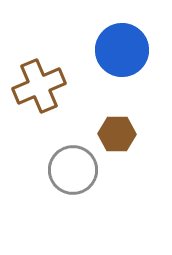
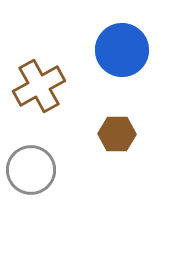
brown cross: rotated 6 degrees counterclockwise
gray circle: moved 42 px left
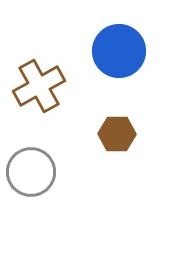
blue circle: moved 3 px left, 1 px down
gray circle: moved 2 px down
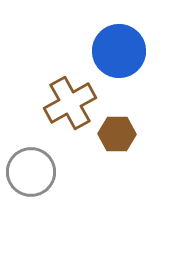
brown cross: moved 31 px right, 17 px down
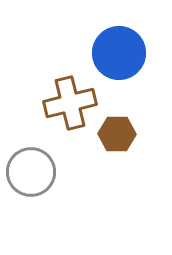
blue circle: moved 2 px down
brown cross: rotated 15 degrees clockwise
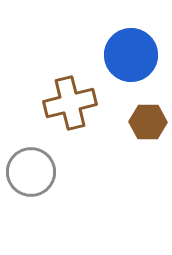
blue circle: moved 12 px right, 2 px down
brown hexagon: moved 31 px right, 12 px up
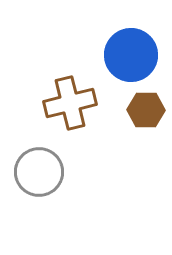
brown hexagon: moved 2 px left, 12 px up
gray circle: moved 8 px right
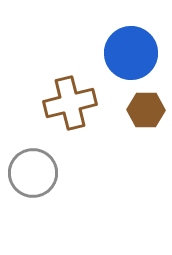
blue circle: moved 2 px up
gray circle: moved 6 px left, 1 px down
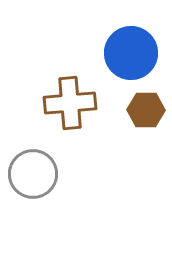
brown cross: rotated 9 degrees clockwise
gray circle: moved 1 px down
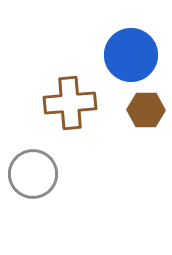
blue circle: moved 2 px down
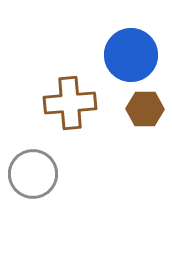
brown hexagon: moved 1 px left, 1 px up
